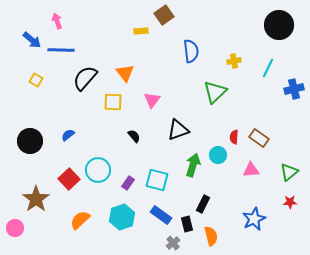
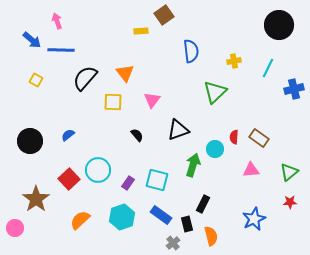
black semicircle at (134, 136): moved 3 px right, 1 px up
cyan circle at (218, 155): moved 3 px left, 6 px up
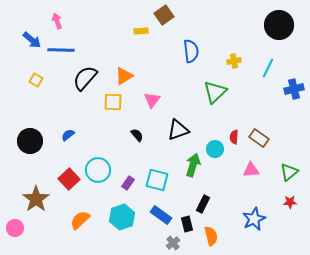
orange triangle at (125, 73): moved 1 px left, 3 px down; rotated 36 degrees clockwise
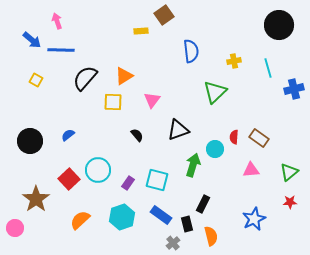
cyan line at (268, 68): rotated 42 degrees counterclockwise
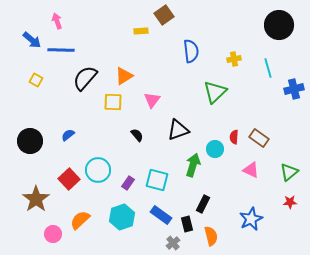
yellow cross at (234, 61): moved 2 px up
pink triangle at (251, 170): rotated 30 degrees clockwise
blue star at (254, 219): moved 3 px left
pink circle at (15, 228): moved 38 px right, 6 px down
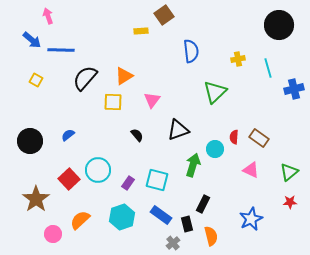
pink arrow at (57, 21): moved 9 px left, 5 px up
yellow cross at (234, 59): moved 4 px right
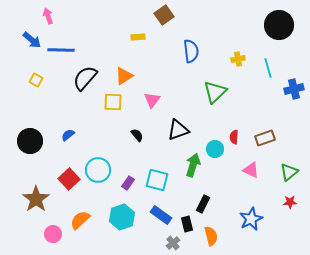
yellow rectangle at (141, 31): moved 3 px left, 6 px down
brown rectangle at (259, 138): moved 6 px right; rotated 54 degrees counterclockwise
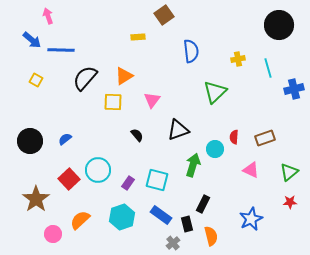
blue semicircle at (68, 135): moved 3 px left, 4 px down
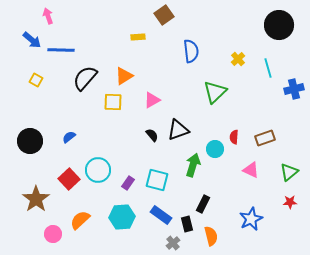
yellow cross at (238, 59): rotated 32 degrees counterclockwise
pink triangle at (152, 100): rotated 24 degrees clockwise
black semicircle at (137, 135): moved 15 px right
blue semicircle at (65, 139): moved 4 px right, 2 px up
cyan hexagon at (122, 217): rotated 15 degrees clockwise
